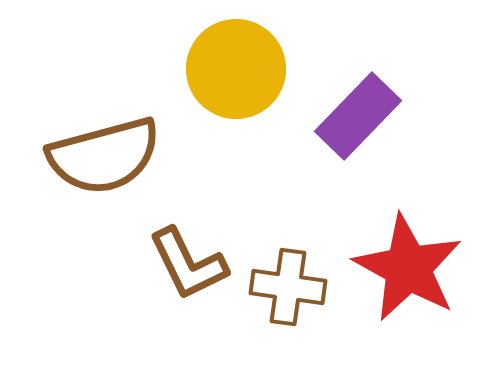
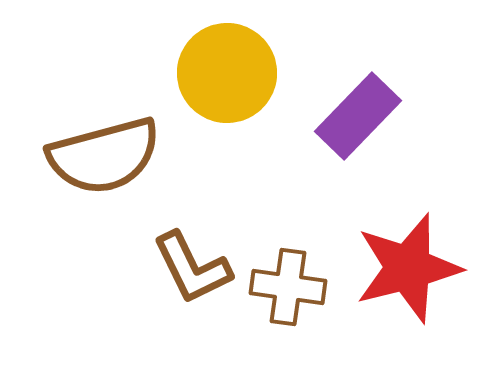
yellow circle: moved 9 px left, 4 px down
brown L-shape: moved 4 px right, 4 px down
red star: rotated 29 degrees clockwise
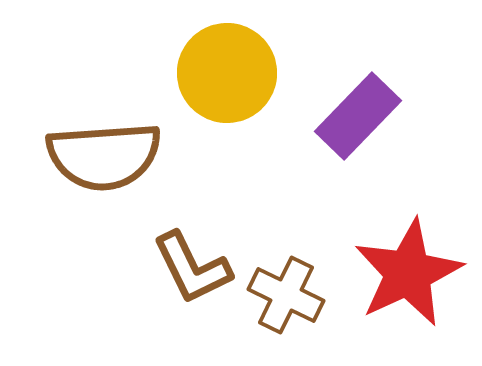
brown semicircle: rotated 11 degrees clockwise
red star: moved 5 px down; rotated 11 degrees counterclockwise
brown cross: moved 2 px left, 8 px down; rotated 18 degrees clockwise
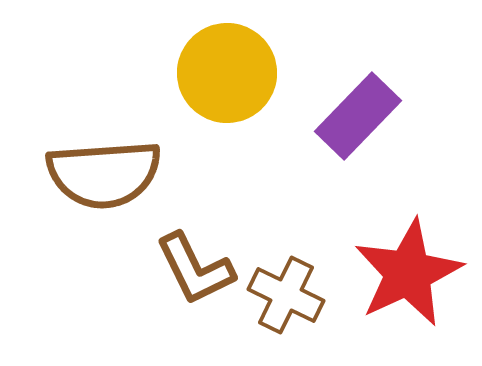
brown semicircle: moved 18 px down
brown L-shape: moved 3 px right, 1 px down
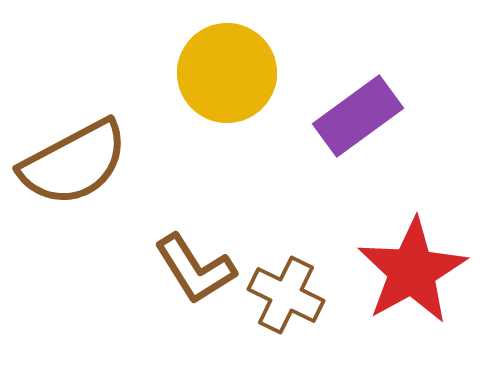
purple rectangle: rotated 10 degrees clockwise
brown semicircle: moved 30 px left, 11 px up; rotated 24 degrees counterclockwise
brown L-shape: rotated 6 degrees counterclockwise
red star: moved 4 px right, 2 px up; rotated 4 degrees counterclockwise
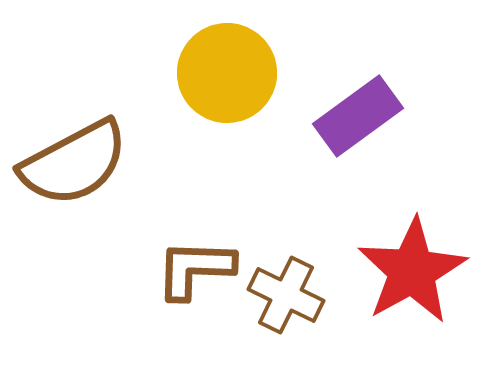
brown L-shape: rotated 124 degrees clockwise
